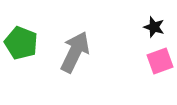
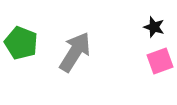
gray arrow: rotated 6 degrees clockwise
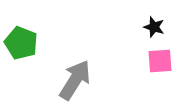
gray arrow: moved 28 px down
pink square: rotated 16 degrees clockwise
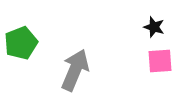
green pentagon: rotated 28 degrees clockwise
gray arrow: moved 10 px up; rotated 9 degrees counterclockwise
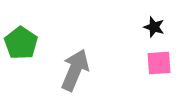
green pentagon: rotated 16 degrees counterclockwise
pink square: moved 1 px left, 2 px down
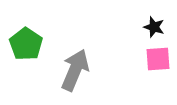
green pentagon: moved 5 px right, 1 px down
pink square: moved 1 px left, 4 px up
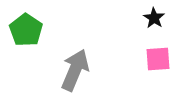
black star: moved 9 px up; rotated 15 degrees clockwise
green pentagon: moved 14 px up
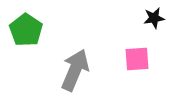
black star: rotated 30 degrees clockwise
pink square: moved 21 px left
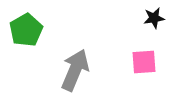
green pentagon: rotated 8 degrees clockwise
pink square: moved 7 px right, 3 px down
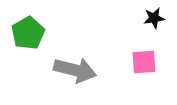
green pentagon: moved 2 px right, 3 px down
gray arrow: rotated 81 degrees clockwise
